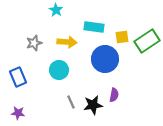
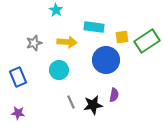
blue circle: moved 1 px right, 1 px down
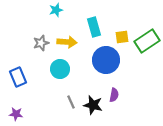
cyan star: rotated 24 degrees clockwise
cyan rectangle: rotated 66 degrees clockwise
gray star: moved 7 px right
cyan circle: moved 1 px right, 1 px up
black star: rotated 24 degrees clockwise
purple star: moved 2 px left, 1 px down
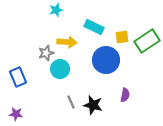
cyan rectangle: rotated 48 degrees counterclockwise
gray star: moved 5 px right, 10 px down
purple semicircle: moved 11 px right
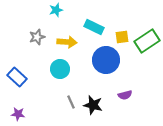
gray star: moved 9 px left, 16 px up
blue rectangle: moved 1 px left; rotated 24 degrees counterclockwise
purple semicircle: rotated 64 degrees clockwise
purple star: moved 2 px right
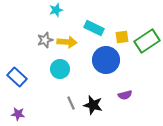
cyan rectangle: moved 1 px down
gray star: moved 8 px right, 3 px down
gray line: moved 1 px down
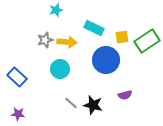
gray line: rotated 24 degrees counterclockwise
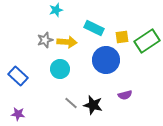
blue rectangle: moved 1 px right, 1 px up
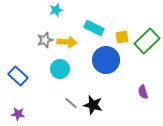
green rectangle: rotated 10 degrees counterclockwise
purple semicircle: moved 18 px right, 3 px up; rotated 88 degrees clockwise
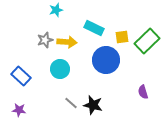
blue rectangle: moved 3 px right
purple star: moved 1 px right, 4 px up
